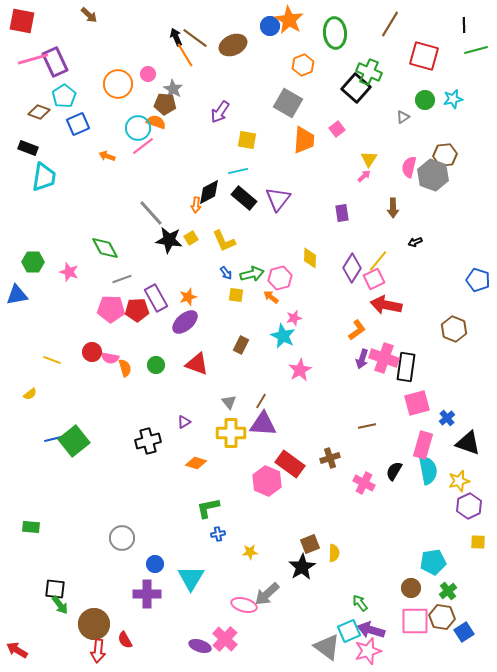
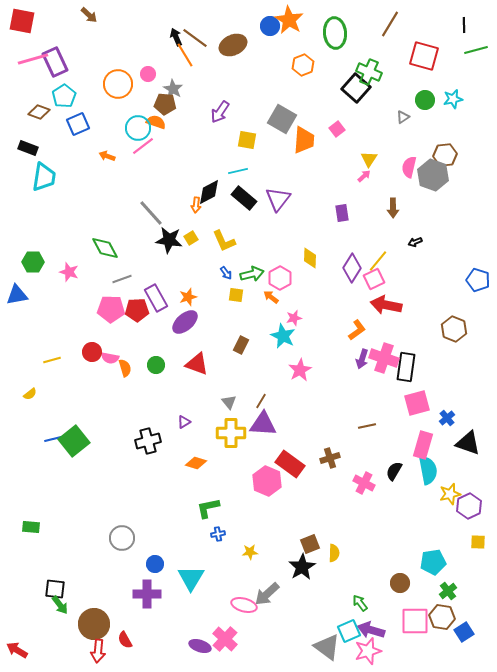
gray square at (288, 103): moved 6 px left, 16 px down
pink hexagon at (280, 278): rotated 15 degrees counterclockwise
yellow line at (52, 360): rotated 36 degrees counterclockwise
yellow star at (459, 481): moved 9 px left, 13 px down
brown circle at (411, 588): moved 11 px left, 5 px up
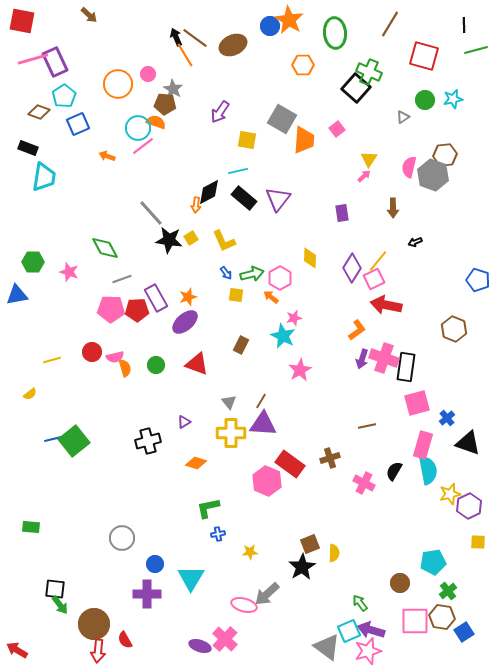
orange hexagon at (303, 65): rotated 20 degrees clockwise
pink semicircle at (110, 358): moved 5 px right, 1 px up; rotated 24 degrees counterclockwise
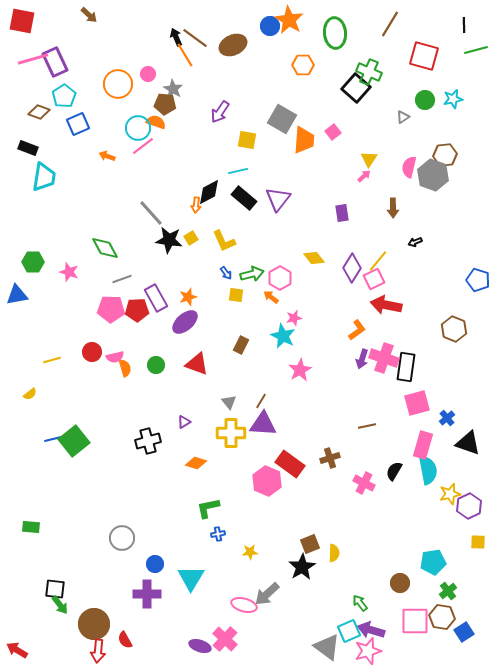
pink square at (337, 129): moved 4 px left, 3 px down
yellow diamond at (310, 258): moved 4 px right; rotated 40 degrees counterclockwise
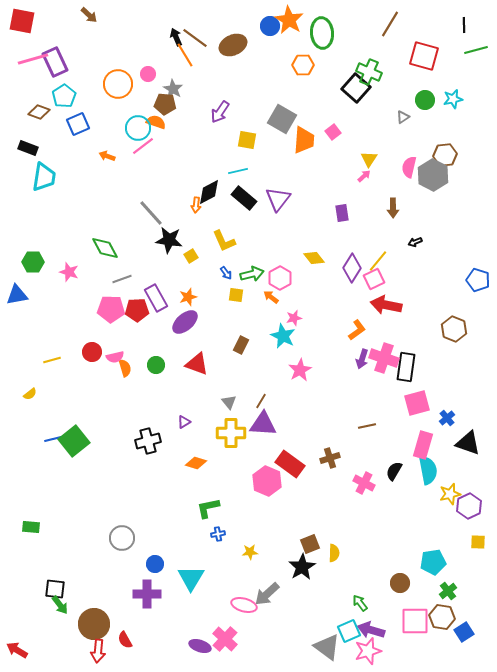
green ellipse at (335, 33): moved 13 px left
gray hexagon at (433, 175): rotated 8 degrees clockwise
yellow square at (191, 238): moved 18 px down
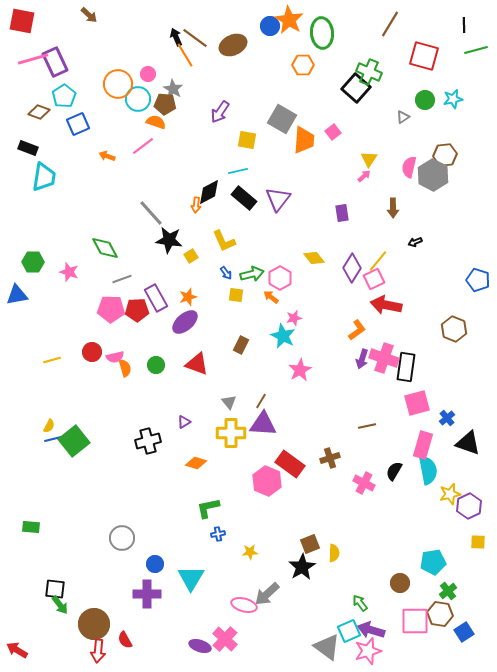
cyan circle at (138, 128): moved 29 px up
yellow semicircle at (30, 394): moved 19 px right, 32 px down; rotated 24 degrees counterclockwise
brown hexagon at (442, 617): moved 2 px left, 3 px up
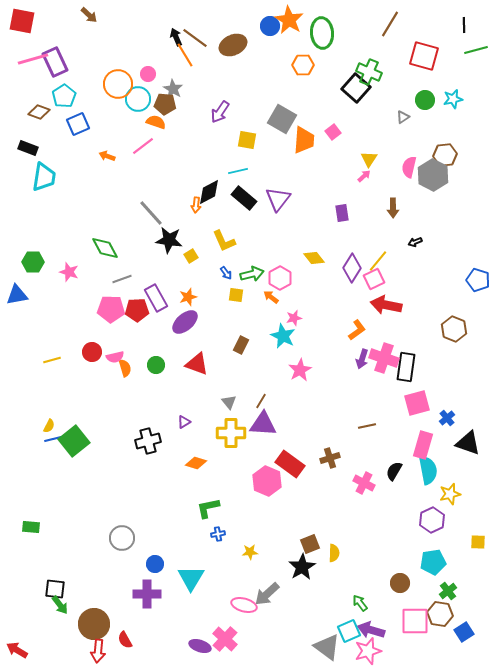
purple hexagon at (469, 506): moved 37 px left, 14 px down
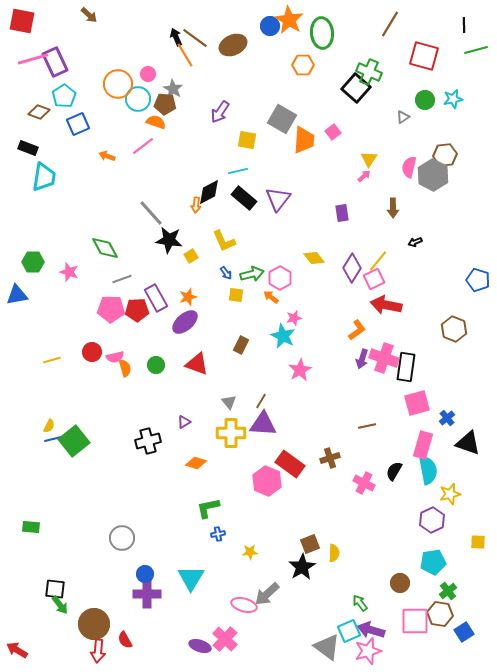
blue circle at (155, 564): moved 10 px left, 10 px down
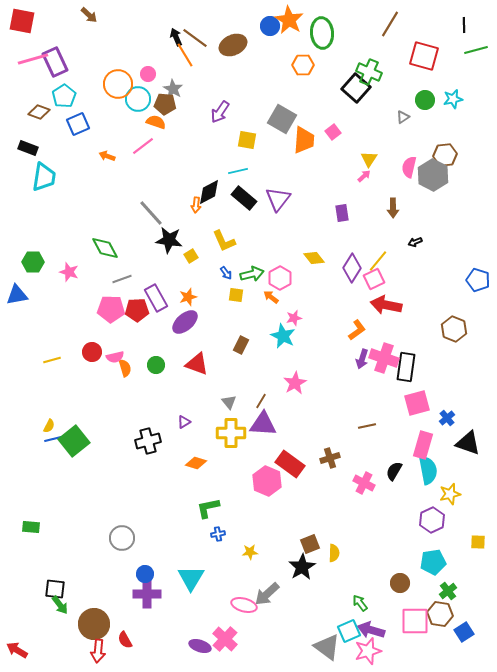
pink star at (300, 370): moved 5 px left, 13 px down
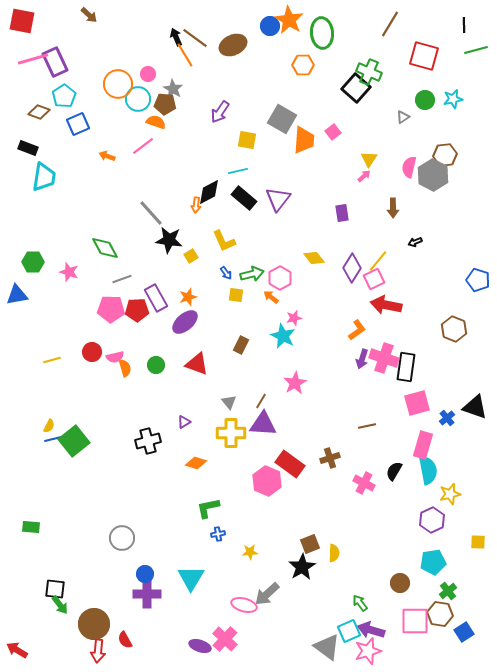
black triangle at (468, 443): moved 7 px right, 36 px up
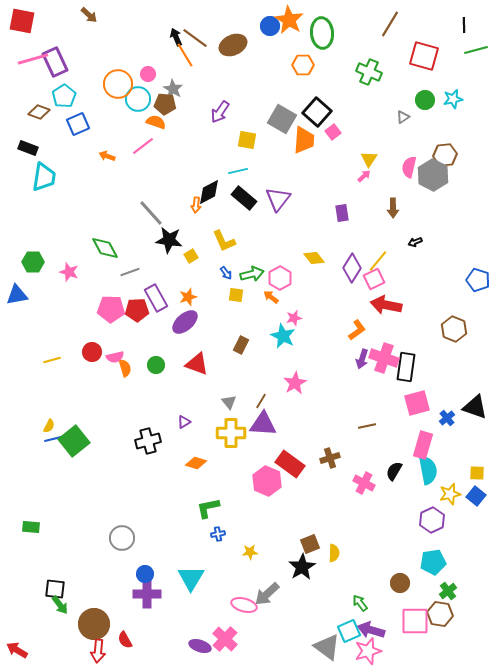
black square at (356, 88): moved 39 px left, 24 px down
gray line at (122, 279): moved 8 px right, 7 px up
yellow square at (478, 542): moved 1 px left, 69 px up
blue square at (464, 632): moved 12 px right, 136 px up; rotated 18 degrees counterclockwise
